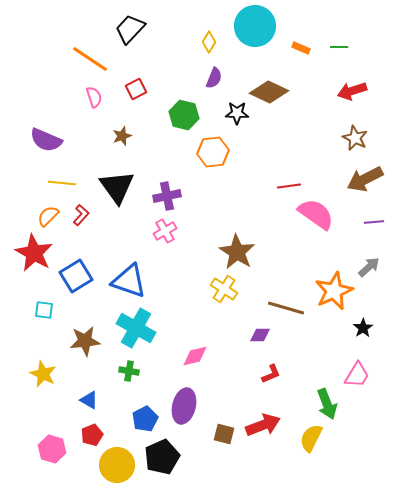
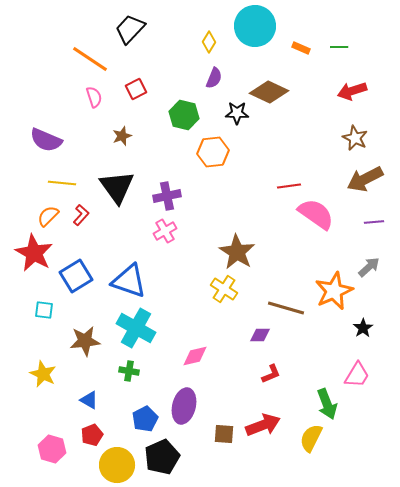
brown square at (224, 434): rotated 10 degrees counterclockwise
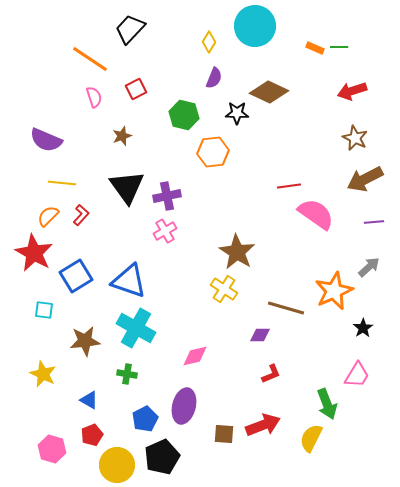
orange rectangle at (301, 48): moved 14 px right
black triangle at (117, 187): moved 10 px right
green cross at (129, 371): moved 2 px left, 3 px down
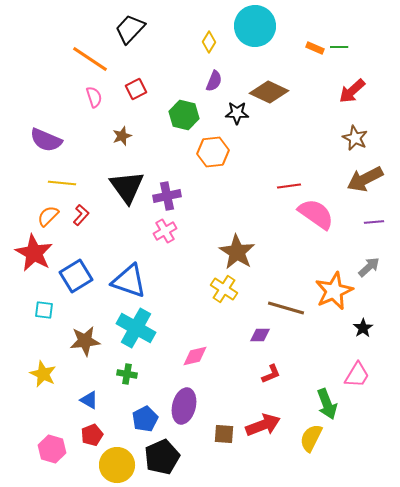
purple semicircle at (214, 78): moved 3 px down
red arrow at (352, 91): rotated 24 degrees counterclockwise
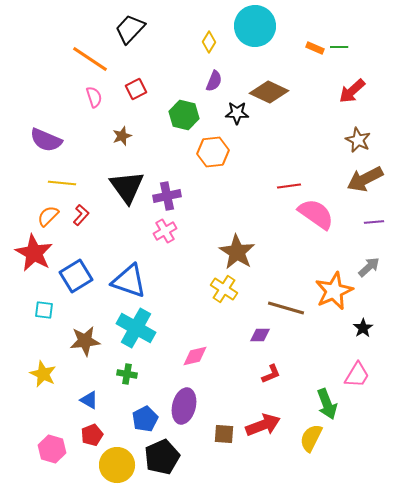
brown star at (355, 138): moved 3 px right, 2 px down
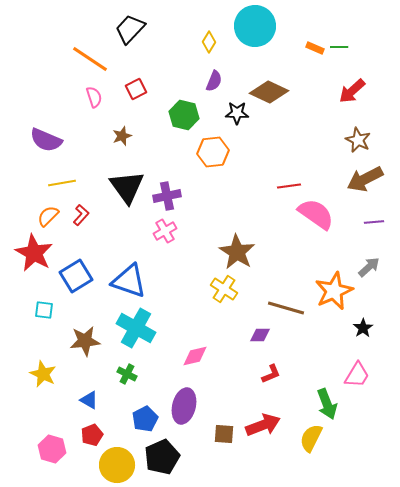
yellow line at (62, 183): rotated 16 degrees counterclockwise
green cross at (127, 374): rotated 18 degrees clockwise
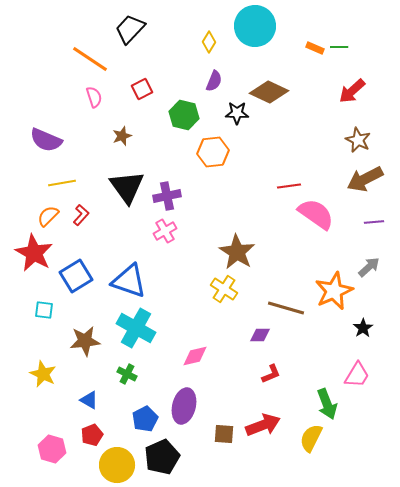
red square at (136, 89): moved 6 px right
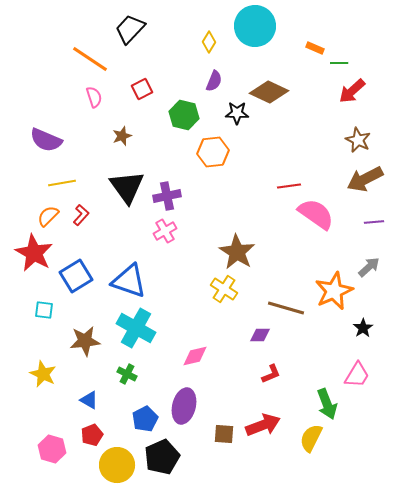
green line at (339, 47): moved 16 px down
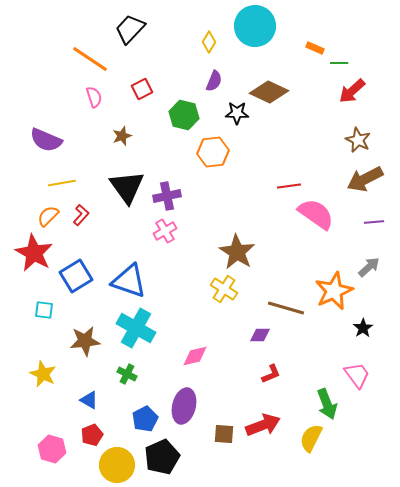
pink trapezoid at (357, 375): rotated 68 degrees counterclockwise
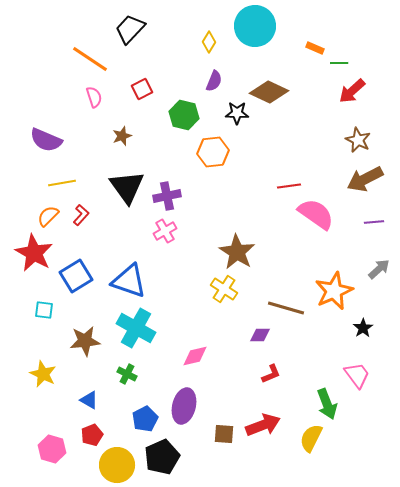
gray arrow at (369, 267): moved 10 px right, 2 px down
